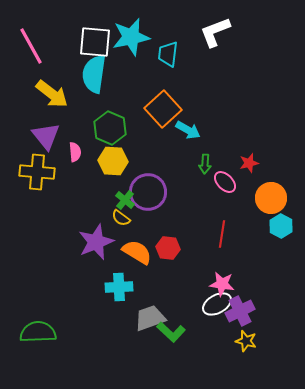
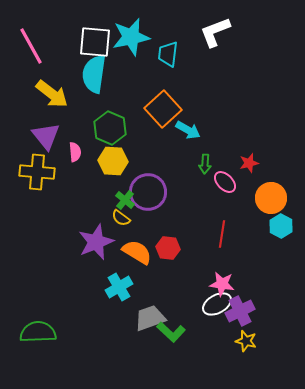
cyan cross: rotated 28 degrees counterclockwise
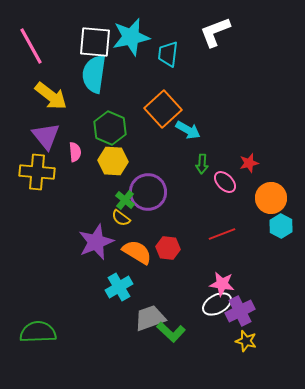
yellow arrow: moved 1 px left, 2 px down
green arrow: moved 3 px left
red line: rotated 60 degrees clockwise
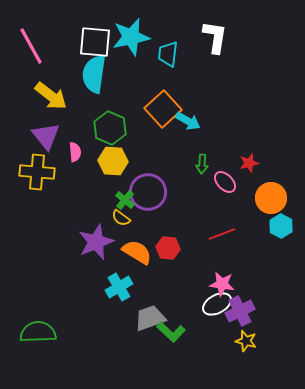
white L-shape: moved 5 px down; rotated 120 degrees clockwise
cyan arrow: moved 9 px up
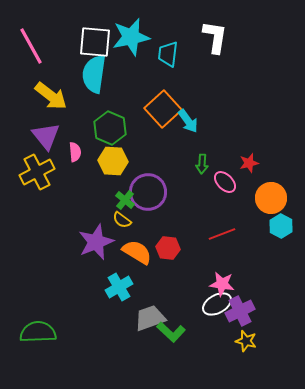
cyan arrow: rotated 25 degrees clockwise
yellow cross: rotated 32 degrees counterclockwise
yellow semicircle: moved 1 px right, 2 px down
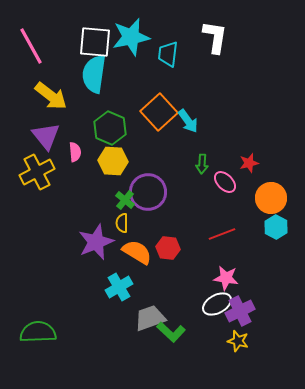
orange square: moved 4 px left, 3 px down
yellow semicircle: moved 3 px down; rotated 54 degrees clockwise
cyan hexagon: moved 5 px left, 1 px down
pink star: moved 4 px right, 6 px up
yellow star: moved 8 px left
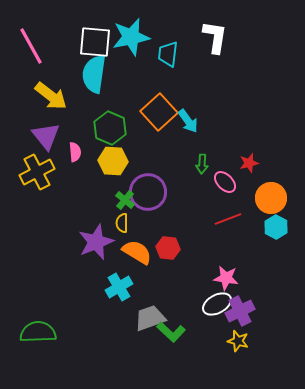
red line: moved 6 px right, 15 px up
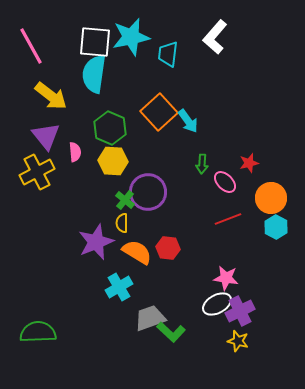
white L-shape: rotated 148 degrees counterclockwise
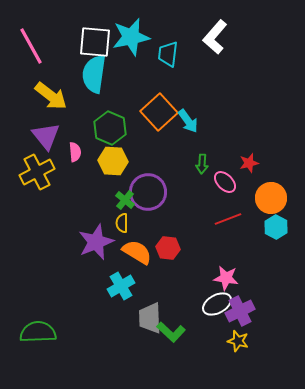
cyan cross: moved 2 px right, 1 px up
gray trapezoid: rotated 72 degrees counterclockwise
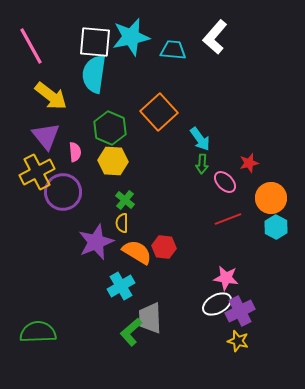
cyan trapezoid: moved 5 px right, 4 px up; rotated 88 degrees clockwise
cyan arrow: moved 12 px right, 18 px down
purple circle: moved 85 px left
red hexagon: moved 4 px left, 1 px up
green L-shape: moved 40 px left; rotated 96 degrees clockwise
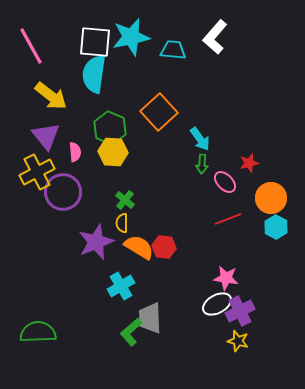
yellow hexagon: moved 9 px up
orange semicircle: moved 2 px right, 5 px up
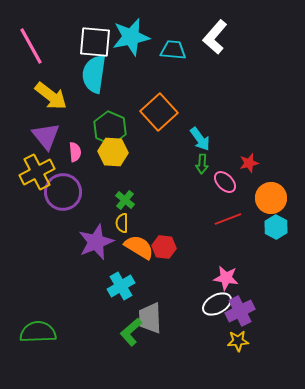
yellow star: rotated 20 degrees counterclockwise
